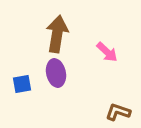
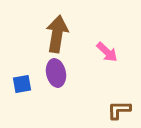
brown L-shape: moved 1 px right, 2 px up; rotated 20 degrees counterclockwise
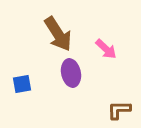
brown arrow: moved 1 px right; rotated 138 degrees clockwise
pink arrow: moved 1 px left, 3 px up
purple ellipse: moved 15 px right
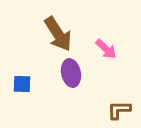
blue square: rotated 12 degrees clockwise
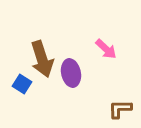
brown arrow: moved 16 px left, 25 px down; rotated 15 degrees clockwise
blue square: rotated 30 degrees clockwise
brown L-shape: moved 1 px right, 1 px up
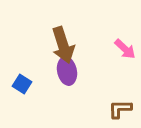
pink arrow: moved 19 px right
brown arrow: moved 21 px right, 14 px up
purple ellipse: moved 4 px left, 2 px up
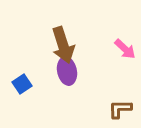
blue square: rotated 24 degrees clockwise
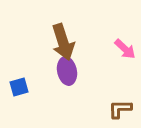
brown arrow: moved 3 px up
blue square: moved 3 px left, 3 px down; rotated 18 degrees clockwise
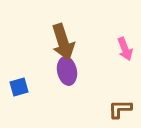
pink arrow: rotated 25 degrees clockwise
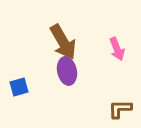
brown arrow: rotated 12 degrees counterclockwise
pink arrow: moved 8 px left
